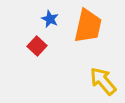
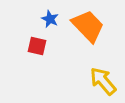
orange trapezoid: rotated 57 degrees counterclockwise
red square: rotated 30 degrees counterclockwise
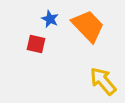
red square: moved 1 px left, 2 px up
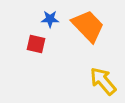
blue star: rotated 24 degrees counterclockwise
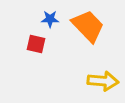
yellow arrow: rotated 136 degrees clockwise
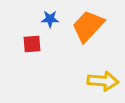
orange trapezoid: rotated 93 degrees counterclockwise
red square: moved 4 px left; rotated 18 degrees counterclockwise
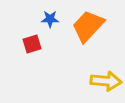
red square: rotated 12 degrees counterclockwise
yellow arrow: moved 3 px right
